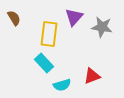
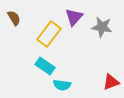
yellow rectangle: rotated 30 degrees clockwise
cyan rectangle: moved 1 px right, 3 px down; rotated 12 degrees counterclockwise
red triangle: moved 19 px right, 6 px down
cyan semicircle: rotated 24 degrees clockwise
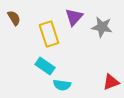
yellow rectangle: rotated 55 degrees counterclockwise
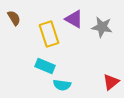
purple triangle: moved 2 px down; rotated 42 degrees counterclockwise
cyan rectangle: rotated 12 degrees counterclockwise
red triangle: rotated 18 degrees counterclockwise
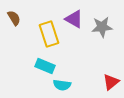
gray star: rotated 15 degrees counterclockwise
